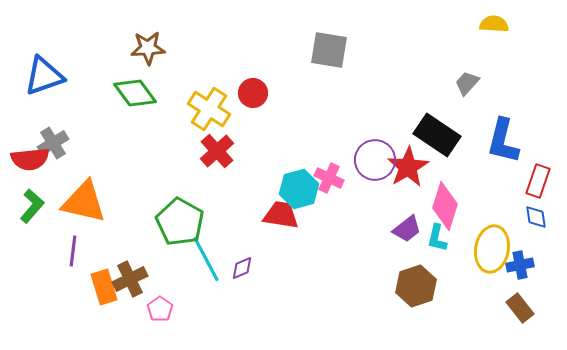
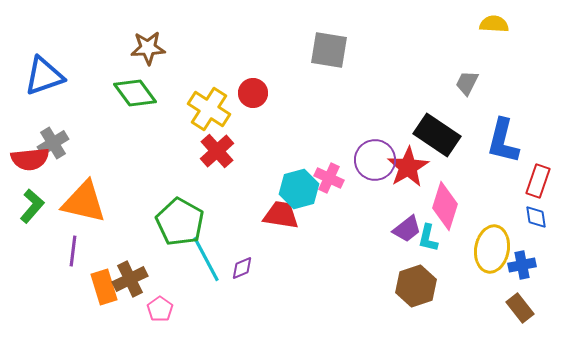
gray trapezoid: rotated 16 degrees counterclockwise
cyan L-shape: moved 9 px left
blue cross: moved 2 px right
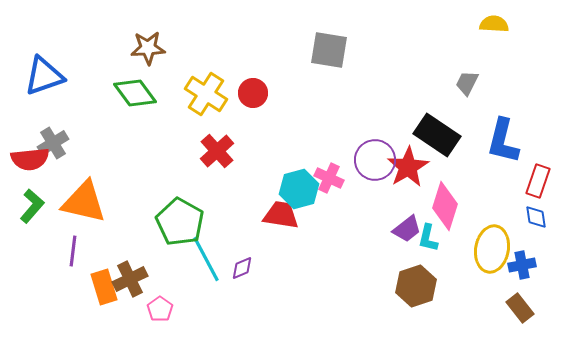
yellow cross: moved 3 px left, 15 px up
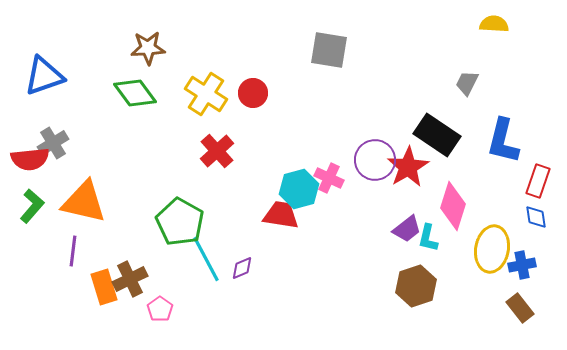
pink diamond: moved 8 px right
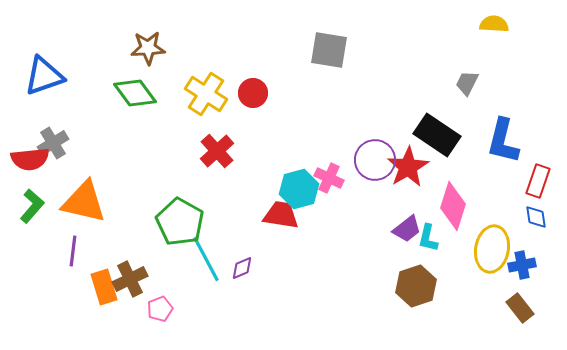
pink pentagon: rotated 15 degrees clockwise
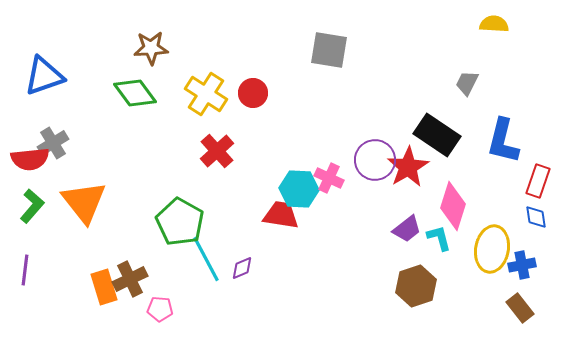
brown star: moved 3 px right
cyan hexagon: rotated 18 degrees clockwise
orange triangle: rotated 39 degrees clockwise
cyan L-shape: moved 11 px right; rotated 152 degrees clockwise
purple line: moved 48 px left, 19 px down
pink pentagon: rotated 25 degrees clockwise
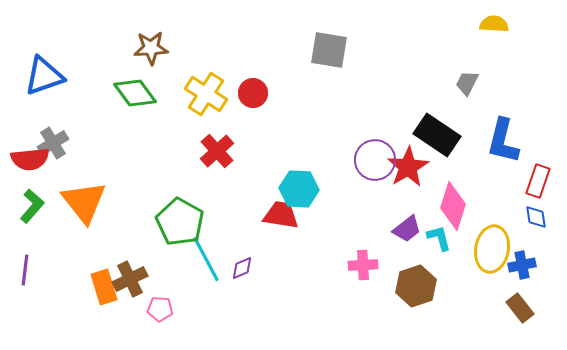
pink cross: moved 34 px right, 87 px down; rotated 28 degrees counterclockwise
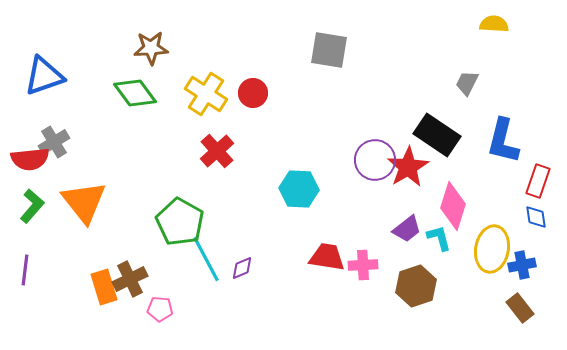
gray cross: moved 1 px right, 1 px up
red trapezoid: moved 46 px right, 42 px down
